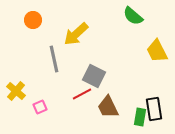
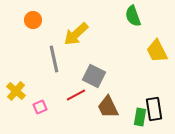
green semicircle: rotated 30 degrees clockwise
red line: moved 6 px left, 1 px down
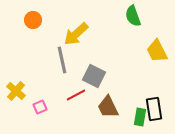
gray line: moved 8 px right, 1 px down
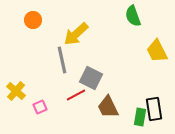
gray square: moved 3 px left, 2 px down
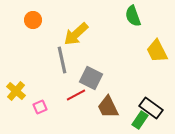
black rectangle: moved 3 px left, 1 px up; rotated 45 degrees counterclockwise
green rectangle: moved 3 px down; rotated 24 degrees clockwise
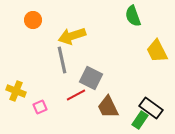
yellow arrow: moved 4 px left, 2 px down; rotated 24 degrees clockwise
yellow cross: rotated 18 degrees counterclockwise
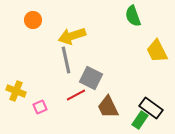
gray line: moved 4 px right
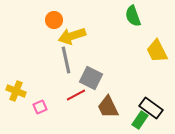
orange circle: moved 21 px right
